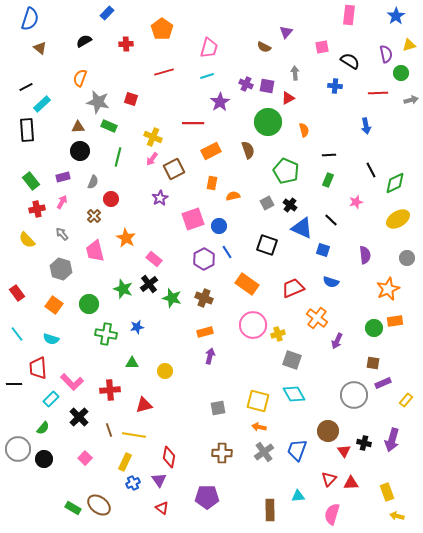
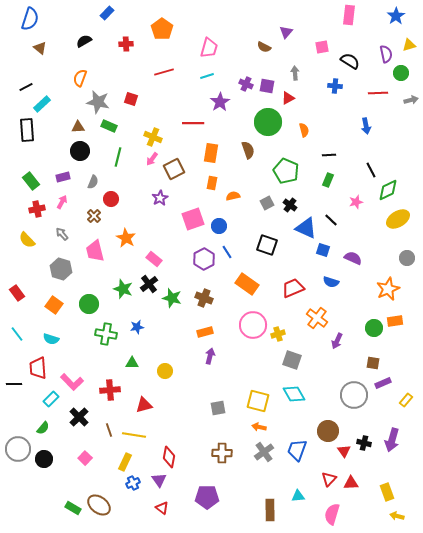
orange rectangle at (211, 151): moved 2 px down; rotated 54 degrees counterclockwise
green diamond at (395, 183): moved 7 px left, 7 px down
blue triangle at (302, 228): moved 4 px right
purple semicircle at (365, 255): moved 12 px left, 3 px down; rotated 60 degrees counterclockwise
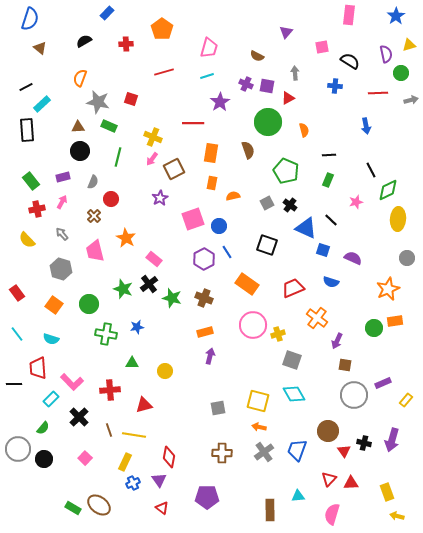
brown semicircle at (264, 47): moved 7 px left, 9 px down
yellow ellipse at (398, 219): rotated 55 degrees counterclockwise
brown square at (373, 363): moved 28 px left, 2 px down
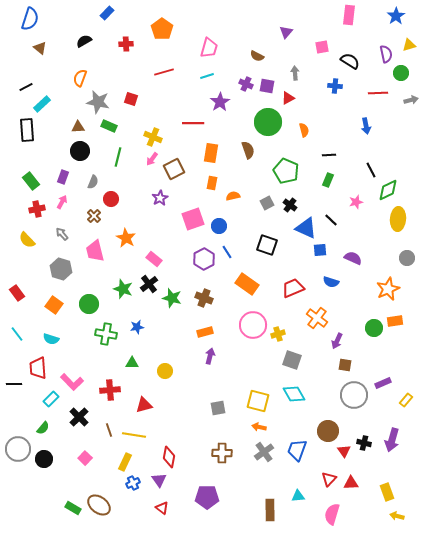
purple rectangle at (63, 177): rotated 56 degrees counterclockwise
blue square at (323, 250): moved 3 px left; rotated 24 degrees counterclockwise
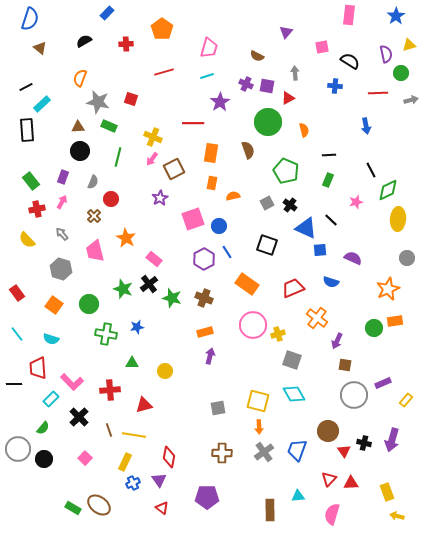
orange arrow at (259, 427): rotated 104 degrees counterclockwise
